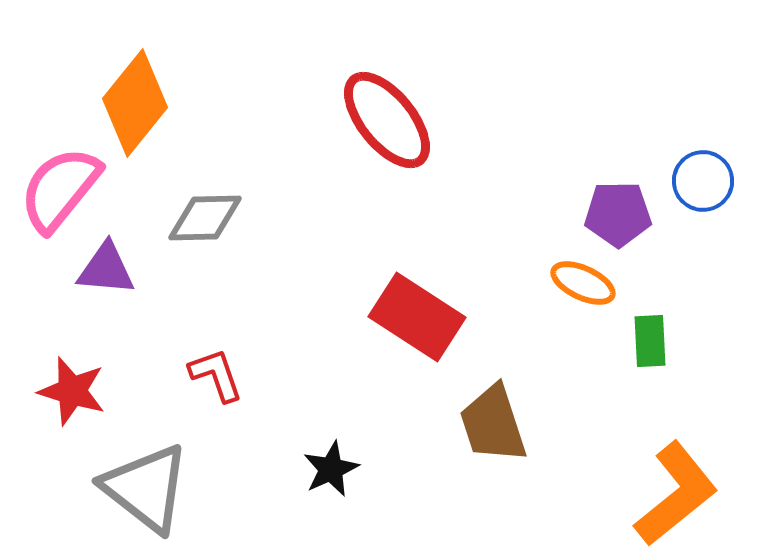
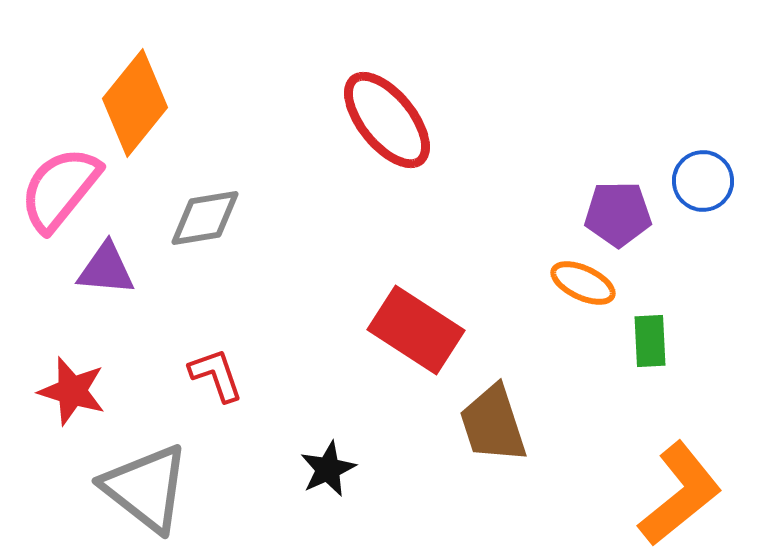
gray diamond: rotated 8 degrees counterclockwise
red rectangle: moved 1 px left, 13 px down
black star: moved 3 px left
orange L-shape: moved 4 px right
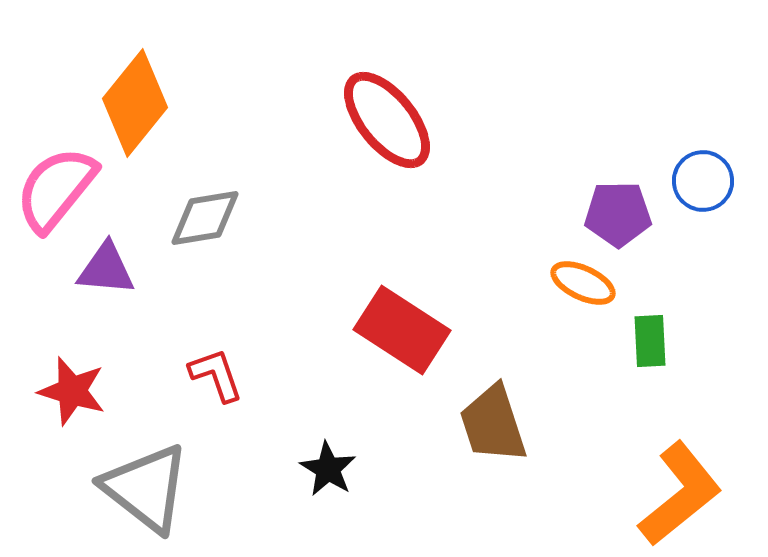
pink semicircle: moved 4 px left
red rectangle: moved 14 px left
black star: rotated 16 degrees counterclockwise
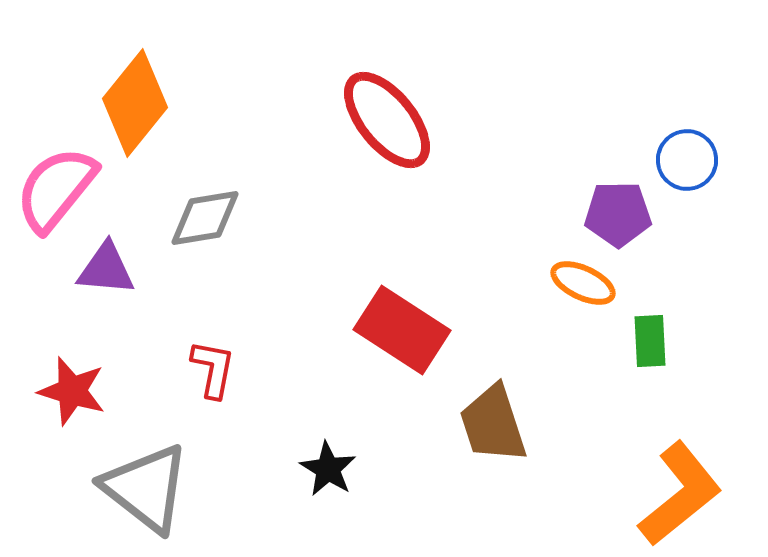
blue circle: moved 16 px left, 21 px up
red L-shape: moved 3 px left, 6 px up; rotated 30 degrees clockwise
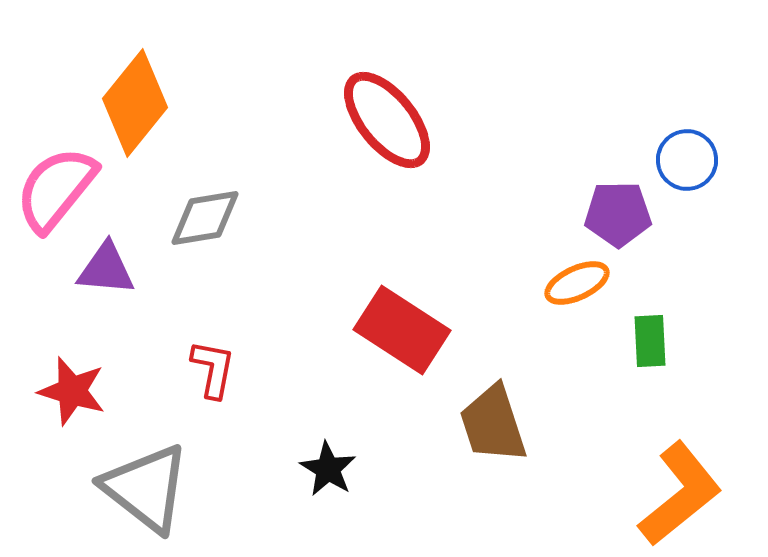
orange ellipse: moved 6 px left; rotated 50 degrees counterclockwise
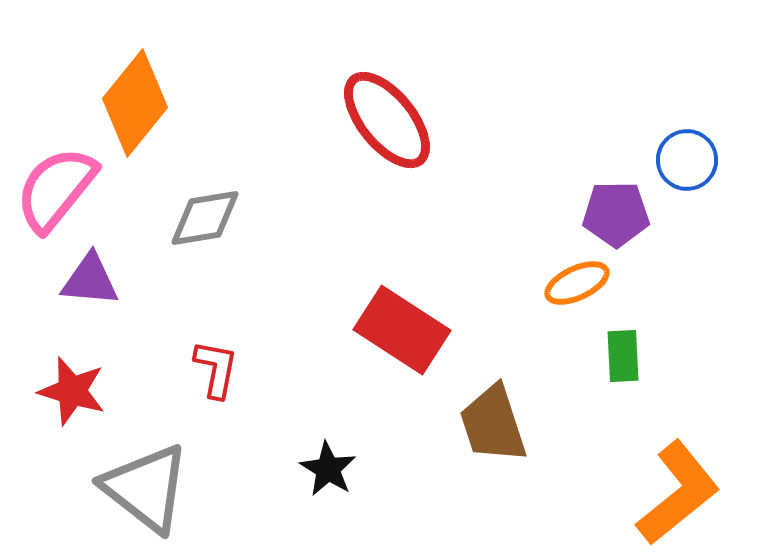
purple pentagon: moved 2 px left
purple triangle: moved 16 px left, 11 px down
green rectangle: moved 27 px left, 15 px down
red L-shape: moved 3 px right
orange L-shape: moved 2 px left, 1 px up
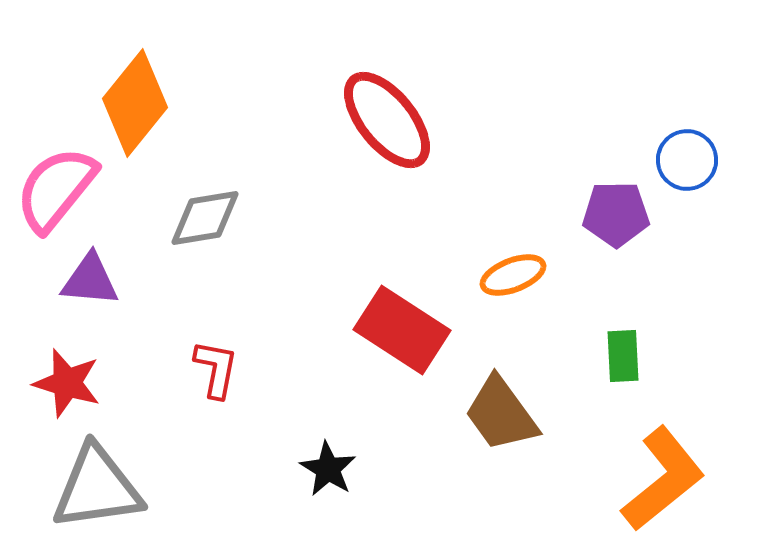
orange ellipse: moved 64 px left, 8 px up; rotated 4 degrees clockwise
red star: moved 5 px left, 8 px up
brown trapezoid: moved 8 px right, 10 px up; rotated 18 degrees counterclockwise
gray triangle: moved 49 px left; rotated 46 degrees counterclockwise
orange L-shape: moved 15 px left, 14 px up
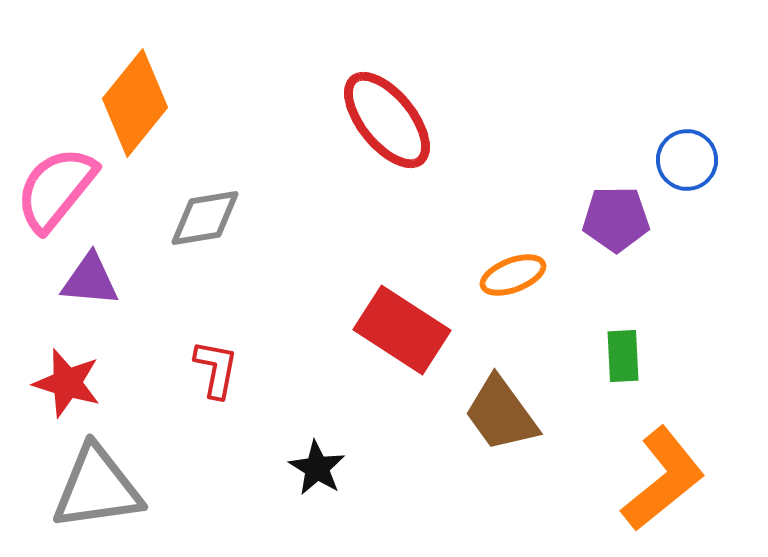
purple pentagon: moved 5 px down
black star: moved 11 px left, 1 px up
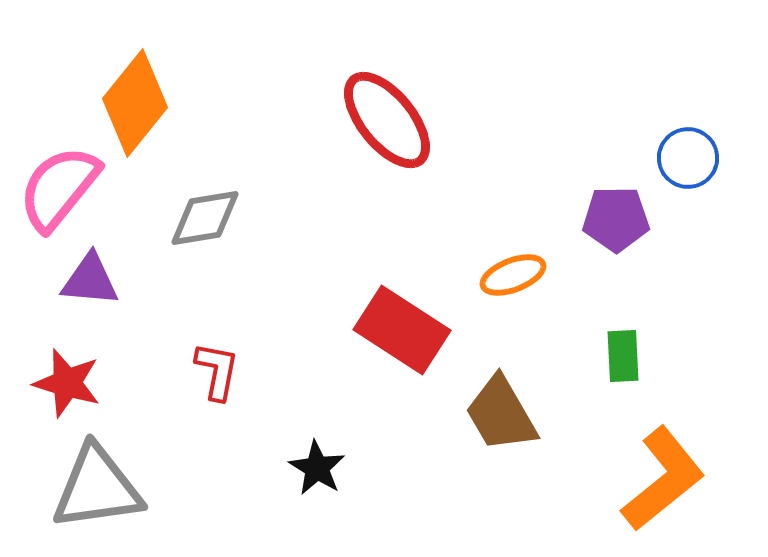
blue circle: moved 1 px right, 2 px up
pink semicircle: moved 3 px right, 1 px up
red L-shape: moved 1 px right, 2 px down
brown trapezoid: rotated 6 degrees clockwise
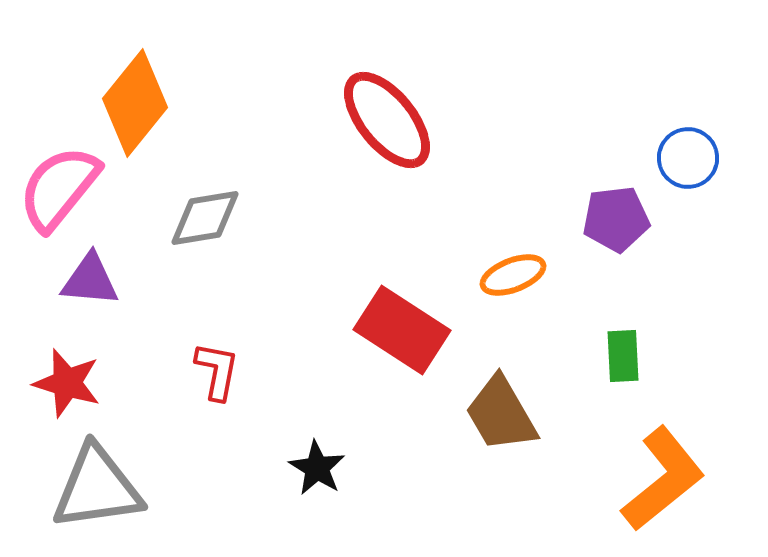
purple pentagon: rotated 6 degrees counterclockwise
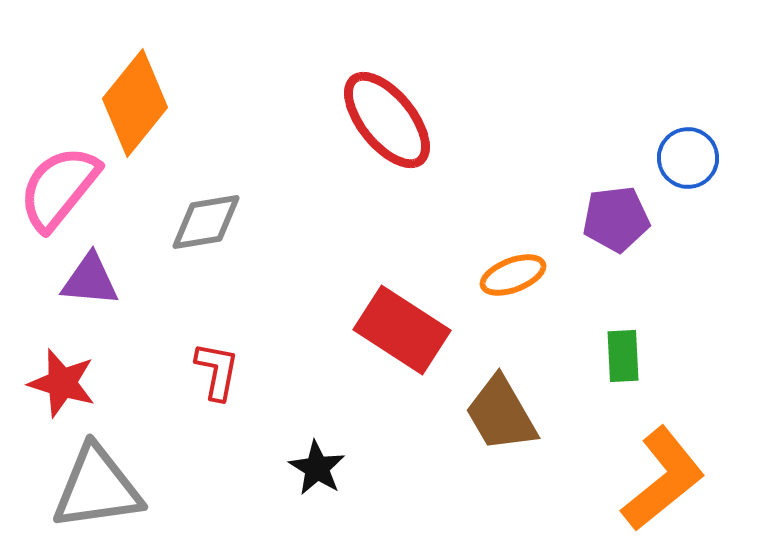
gray diamond: moved 1 px right, 4 px down
red star: moved 5 px left
